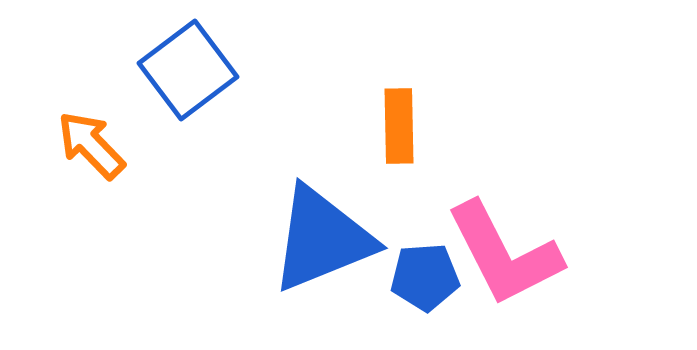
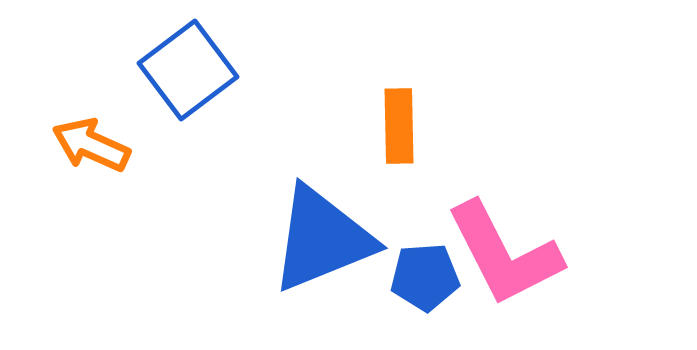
orange arrow: rotated 22 degrees counterclockwise
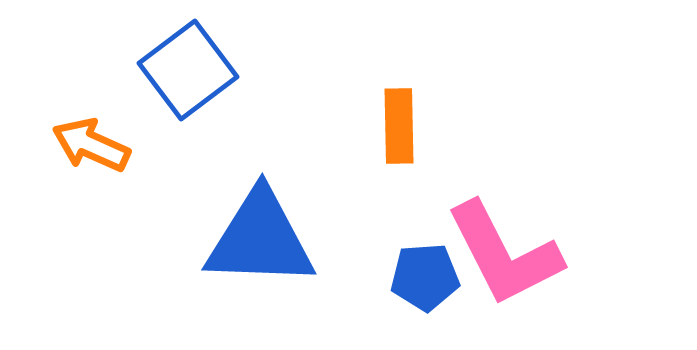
blue triangle: moved 62 px left; rotated 24 degrees clockwise
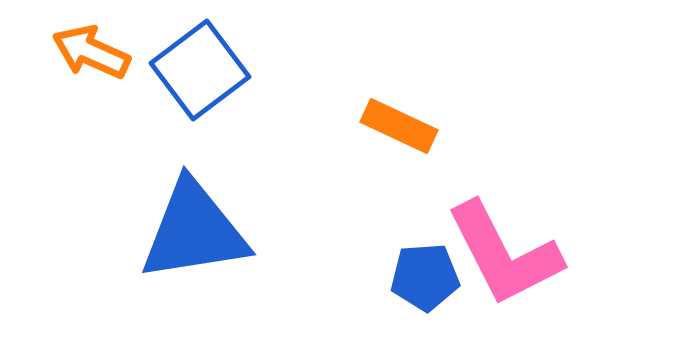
blue square: moved 12 px right
orange rectangle: rotated 64 degrees counterclockwise
orange arrow: moved 93 px up
blue triangle: moved 66 px left, 8 px up; rotated 11 degrees counterclockwise
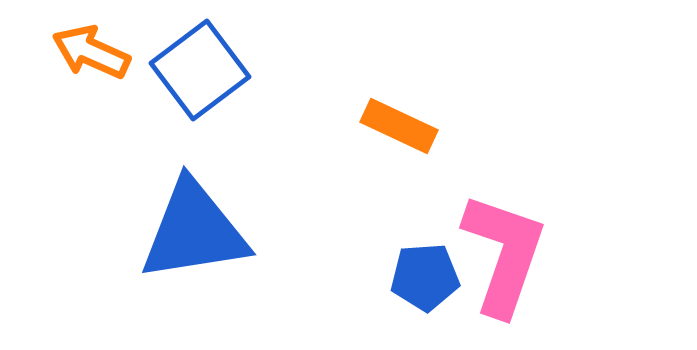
pink L-shape: rotated 134 degrees counterclockwise
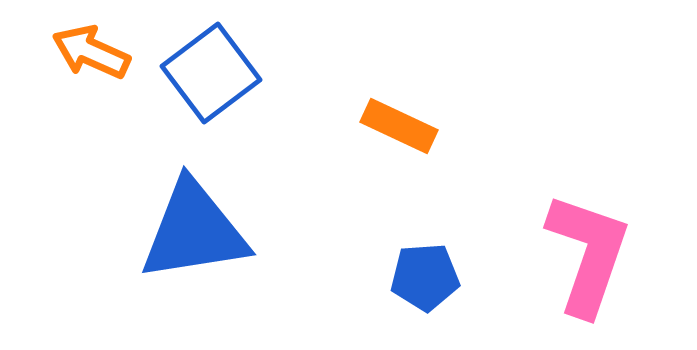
blue square: moved 11 px right, 3 px down
pink L-shape: moved 84 px right
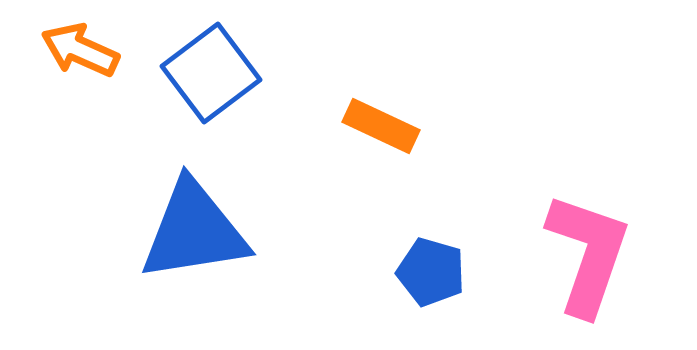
orange arrow: moved 11 px left, 2 px up
orange rectangle: moved 18 px left
blue pentagon: moved 6 px right, 5 px up; rotated 20 degrees clockwise
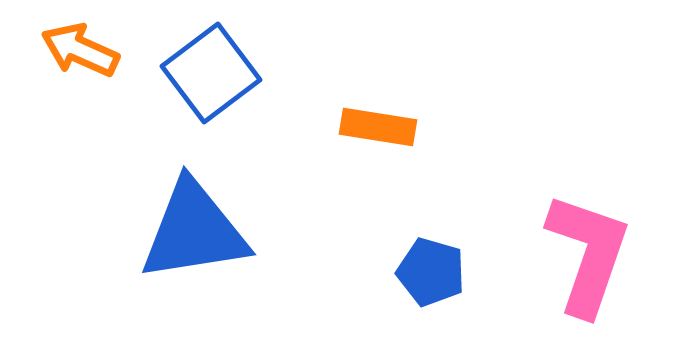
orange rectangle: moved 3 px left, 1 px down; rotated 16 degrees counterclockwise
